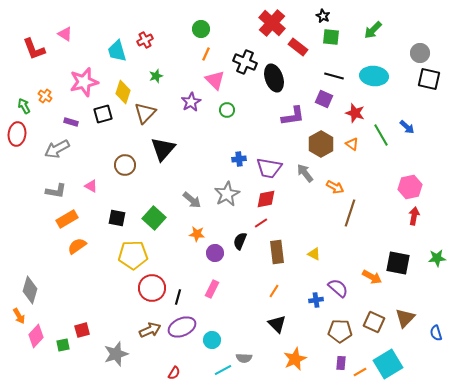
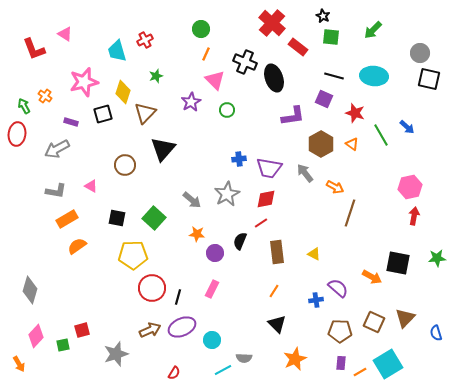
orange arrow at (19, 316): moved 48 px down
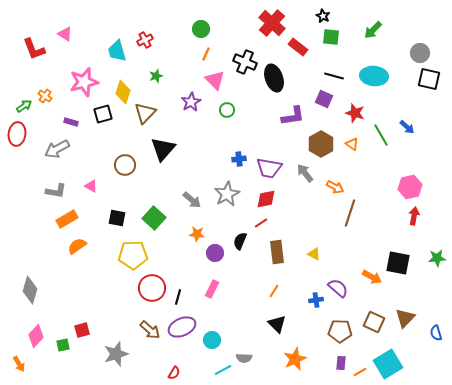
green arrow at (24, 106): rotated 84 degrees clockwise
brown arrow at (150, 330): rotated 65 degrees clockwise
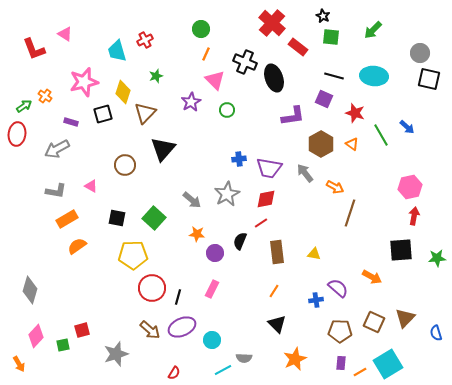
yellow triangle at (314, 254): rotated 16 degrees counterclockwise
black square at (398, 263): moved 3 px right, 13 px up; rotated 15 degrees counterclockwise
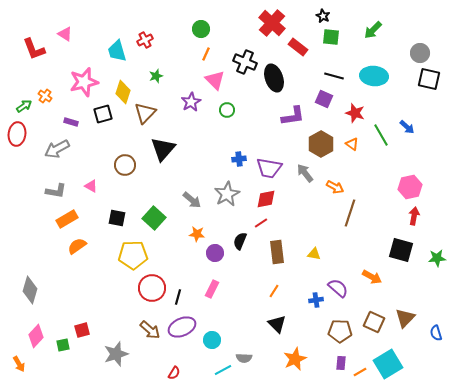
black square at (401, 250): rotated 20 degrees clockwise
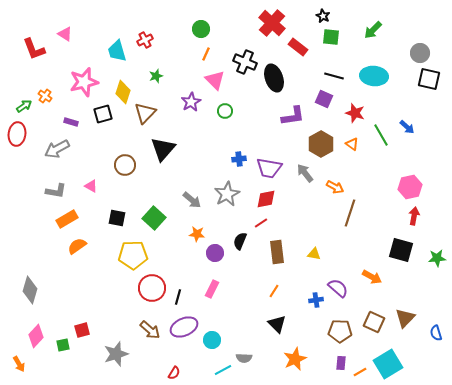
green circle at (227, 110): moved 2 px left, 1 px down
purple ellipse at (182, 327): moved 2 px right
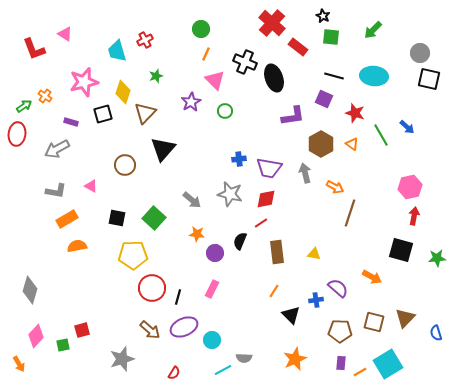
gray arrow at (305, 173): rotated 24 degrees clockwise
gray star at (227, 194): moved 3 px right; rotated 30 degrees counterclockwise
orange semicircle at (77, 246): rotated 24 degrees clockwise
brown square at (374, 322): rotated 10 degrees counterclockwise
black triangle at (277, 324): moved 14 px right, 9 px up
gray star at (116, 354): moved 6 px right, 5 px down
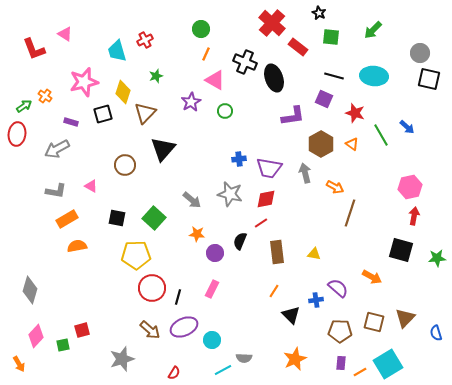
black star at (323, 16): moved 4 px left, 3 px up
pink triangle at (215, 80): rotated 15 degrees counterclockwise
yellow pentagon at (133, 255): moved 3 px right
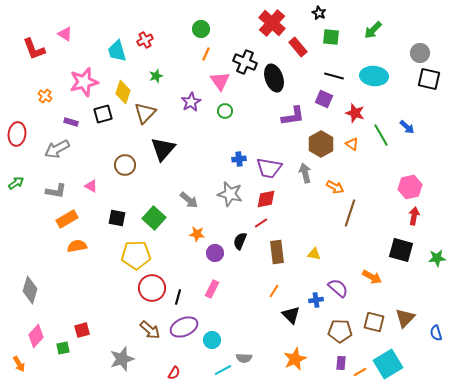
red rectangle at (298, 47): rotated 12 degrees clockwise
pink triangle at (215, 80): moved 5 px right, 1 px down; rotated 25 degrees clockwise
green arrow at (24, 106): moved 8 px left, 77 px down
gray arrow at (192, 200): moved 3 px left
green square at (63, 345): moved 3 px down
